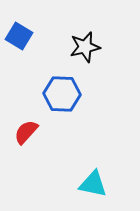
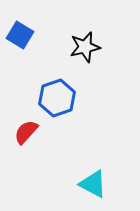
blue square: moved 1 px right, 1 px up
blue hexagon: moved 5 px left, 4 px down; rotated 21 degrees counterclockwise
cyan triangle: rotated 16 degrees clockwise
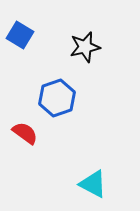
red semicircle: moved 1 px left, 1 px down; rotated 84 degrees clockwise
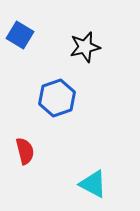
red semicircle: moved 18 px down; rotated 40 degrees clockwise
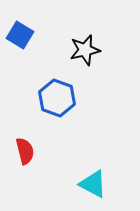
black star: moved 3 px down
blue hexagon: rotated 21 degrees counterclockwise
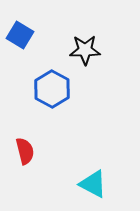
black star: rotated 12 degrees clockwise
blue hexagon: moved 5 px left, 9 px up; rotated 9 degrees clockwise
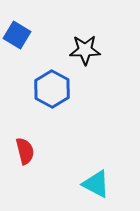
blue square: moved 3 px left
cyan triangle: moved 3 px right
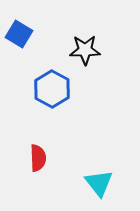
blue square: moved 2 px right, 1 px up
red semicircle: moved 13 px right, 7 px down; rotated 12 degrees clockwise
cyan triangle: moved 3 px right, 1 px up; rotated 24 degrees clockwise
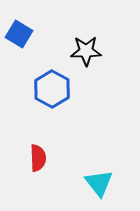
black star: moved 1 px right, 1 px down
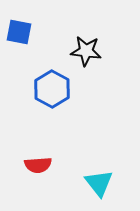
blue square: moved 2 px up; rotated 20 degrees counterclockwise
black star: rotated 8 degrees clockwise
red semicircle: moved 7 px down; rotated 88 degrees clockwise
